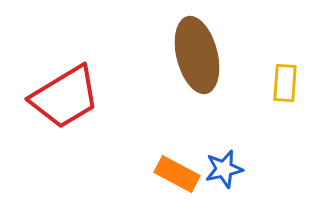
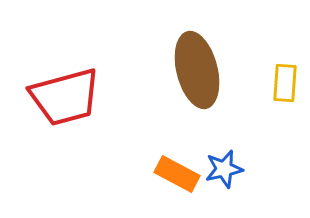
brown ellipse: moved 15 px down
red trapezoid: rotated 16 degrees clockwise
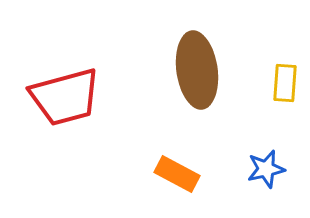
brown ellipse: rotated 6 degrees clockwise
blue star: moved 42 px right
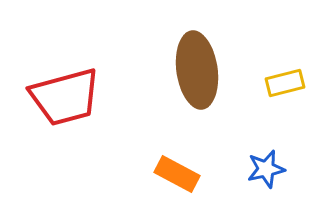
yellow rectangle: rotated 72 degrees clockwise
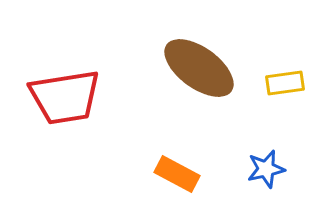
brown ellipse: moved 2 px right, 2 px up; rotated 46 degrees counterclockwise
yellow rectangle: rotated 6 degrees clockwise
red trapezoid: rotated 6 degrees clockwise
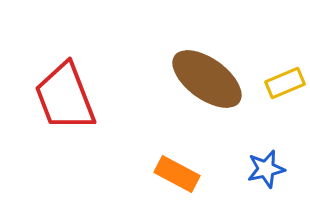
brown ellipse: moved 8 px right, 11 px down
yellow rectangle: rotated 15 degrees counterclockwise
red trapezoid: rotated 78 degrees clockwise
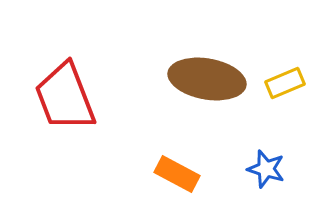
brown ellipse: rotated 26 degrees counterclockwise
blue star: rotated 30 degrees clockwise
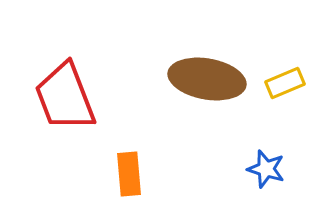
orange rectangle: moved 48 px left; rotated 57 degrees clockwise
